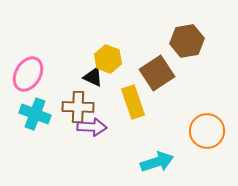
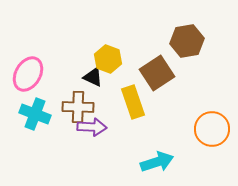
orange circle: moved 5 px right, 2 px up
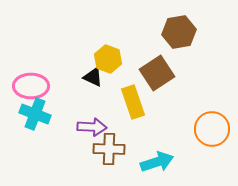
brown hexagon: moved 8 px left, 9 px up
pink ellipse: moved 3 px right, 12 px down; rotated 60 degrees clockwise
brown cross: moved 31 px right, 42 px down
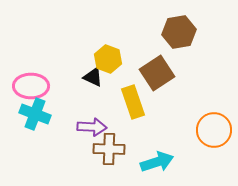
orange circle: moved 2 px right, 1 px down
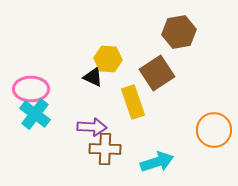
yellow hexagon: rotated 16 degrees counterclockwise
pink ellipse: moved 3 px down
cyan cross: rotated 16 degrees clockwise
brown cross: moved 4 px left
